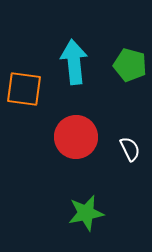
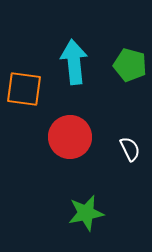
red circle: moved 6 px left
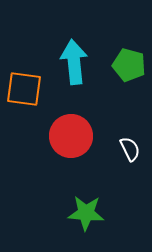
green pentagon: moved 1 px left
red circle: moved 1 px right, 1 px up
green star: rotated 15 degrees clockwise
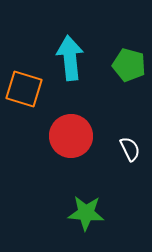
cyan arrow: moved 4 px left, 4 px up
orange square: rotated 9 degrees clockwise
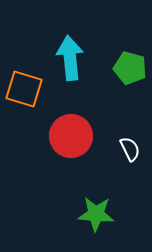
green pentagon: moved 1 px right, 3 px down
green star: moved 10 px right, 1 px down
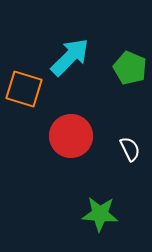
cyan arrow: moved 1 px up; rotated 51 degrees clockwise
green pentagon: rotated 8 degrees clockwise
green star: moved 4 px right
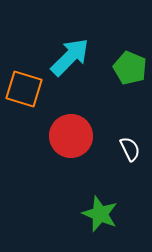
green star: rotated 18 degrees clockwise
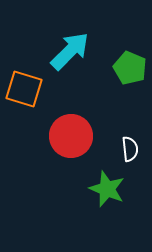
cyan arrow: moved 6 px up
white semicircle: rotated 20 degrees clockwise
green star: moved 7 px right, 25 px up
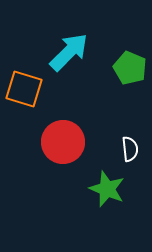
cyan arrow: moved 1 px left, 1 px down
red circle: moved 8 px left, 6 px down
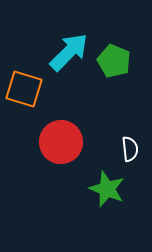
green pentagon: moved 16 px left, 7 px up
red circle: moved 2 px left
